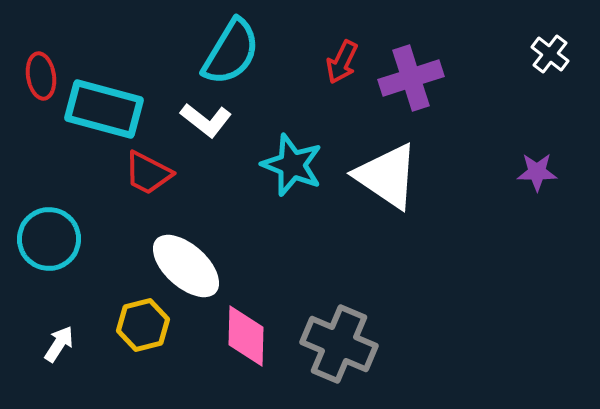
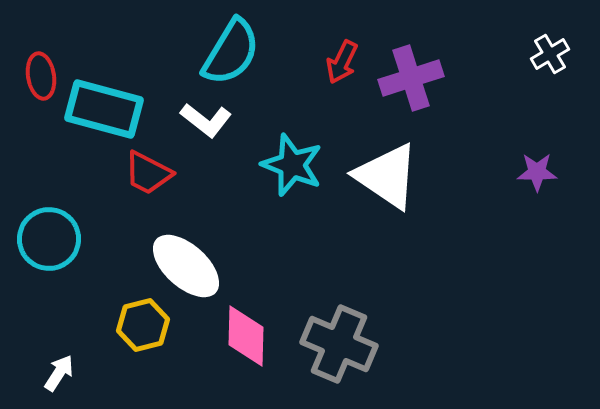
white cross: rotated 21 degrees clockwise
white arrow: moved 29 px down
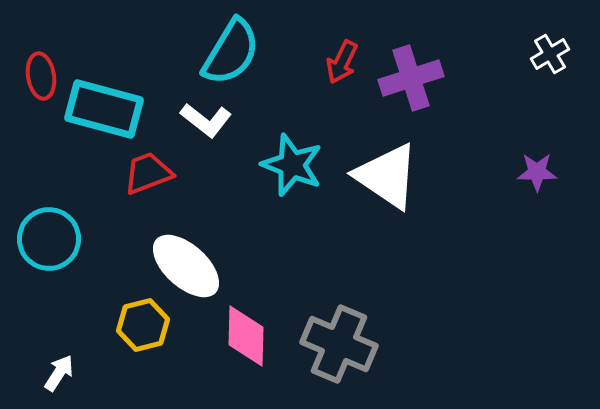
red trapezoid: rotated 132 degrees clockwise
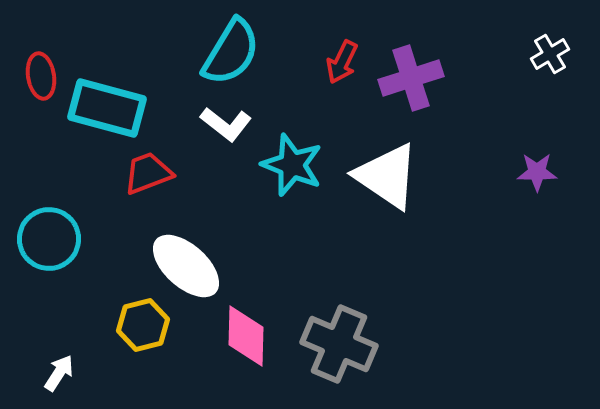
cyan rectangle: moved 3 px right, 1 px up
white L-shape: moved 20 px right, 4 px down
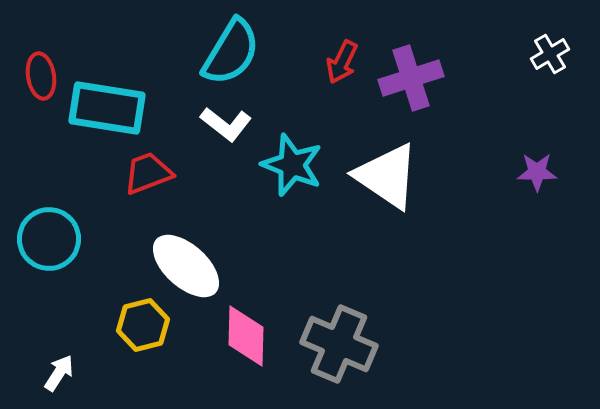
cyan rectangle: rotated 6 degrees counterclockwise
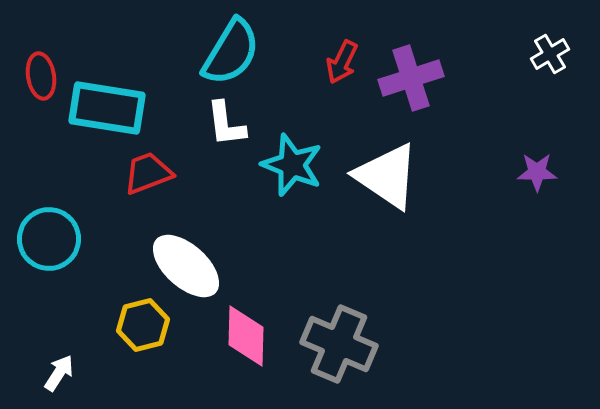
white L-shape: rotated 45 degrees clockwise
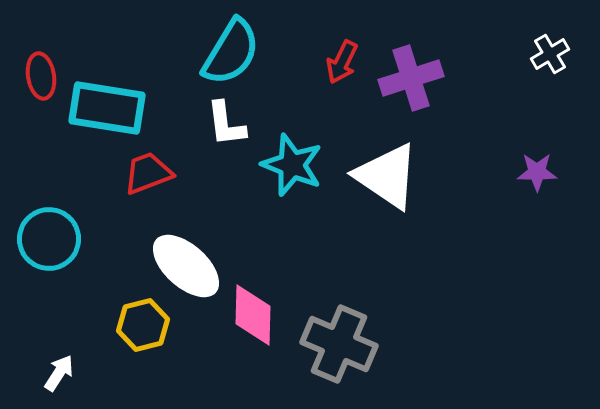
pink diamond: moved 7 px right, 21 px up
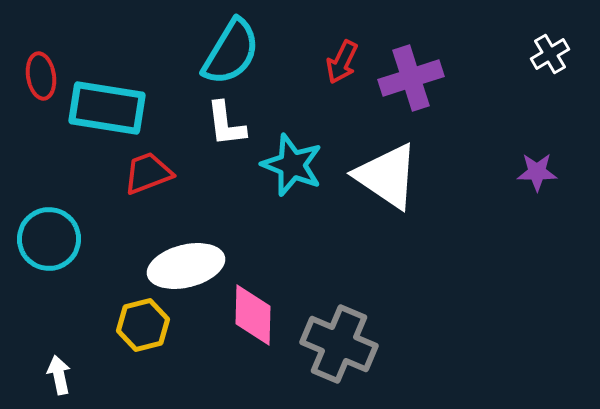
white ellipse: rotated 56 degrees counterclockwise
white arrow: moved 2 px down; rotated 45 degrees counterclockwise
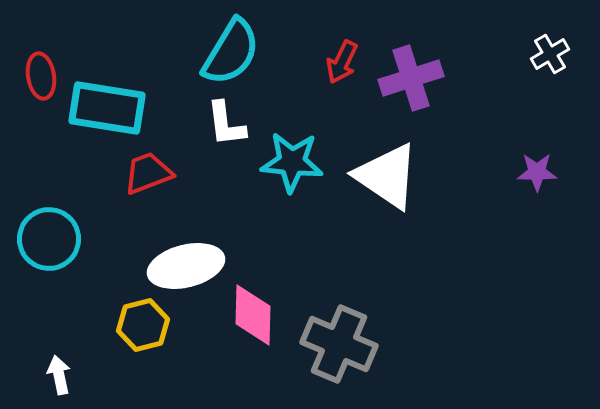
cyan star: moved 3 px up; rotated 16 degrees counterclockwise
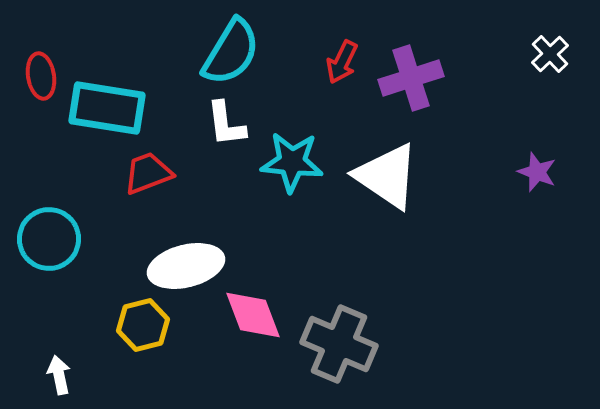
white cross: rotated 12 degrees counterclockwise
purple star: rotated 21 degrees clockwise
pink diamond: rotated 22 degrees counterclockwise
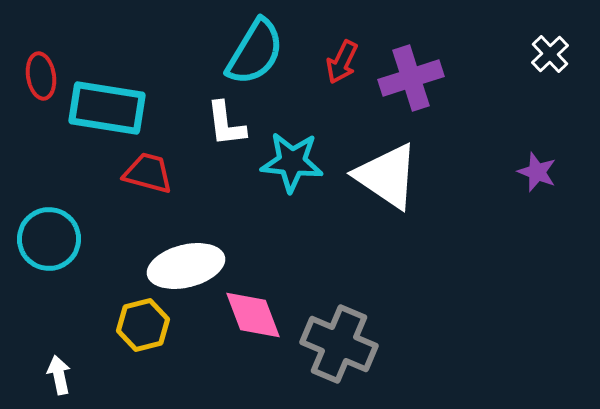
cyan semicircle: moved 24 px right
red trapezoid: rotated 36 degrees clockwise
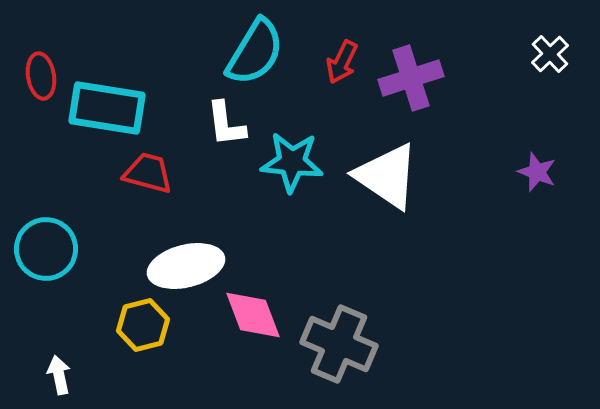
cyan circle: moved 3 px left, 10 px down
